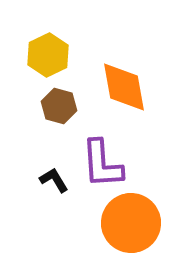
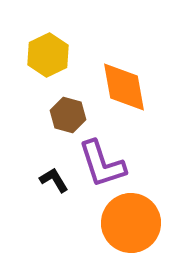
brown hexagon: moved 9 px right, 9 px down
purple L-shape: rotated 14 degrees counterclockwise
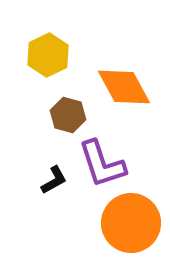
orange diamond: rotated 18 degrees counterclockwise
black L-shape: rotated 92 degrees clockwise
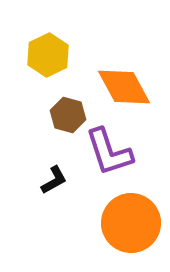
purple L-shape: moved 7 px right, 12 px up
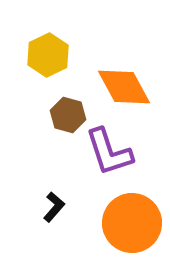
black L-shape: moved 27 px down; rotated 20 degrees counterclockwise
orange circle: moved 1 px right
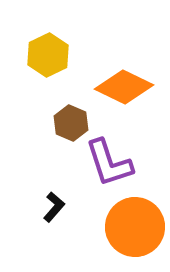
orange diamond: rotated 36 degrees counterclockwise
brown hexagon: moved 3 px right, 8 px down; rotated 8 degrees clockwise
purple L-shape: moved 11 px down
orange circle: moved 3 px right, 4 px down
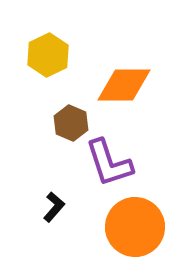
orange diamond: moved 2 px up; rotated 26 degrees counterclockwise
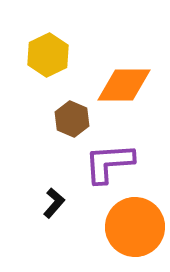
brown hexagon: moved 1 px right, 4 px up
purple L-shape: rotated 104 degrees clockwise
black L-shape: moved 4 px up
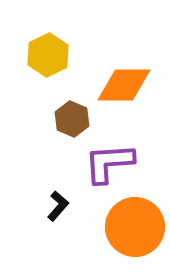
black L-shape: moved 4 px right, 3 px down
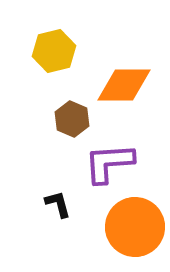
yellow hexagon: moved 6 px right, 4 px up; rotated 12 degrees clockwise
black L-shape: moved 2 px up; rotated 56 degrees counterclockwise
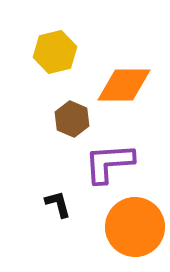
yellow hexagon: moved 1 px right, 1 px down
